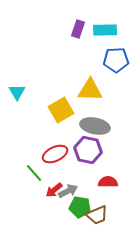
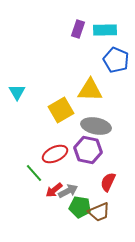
blue pentagon: rotated 25 degrees clockwise
gray ellipse: moved 1 px right
red semicircle: rotated 66 degrees counterclockwise
brown trapezoid: moved 2 px right, 3 px up
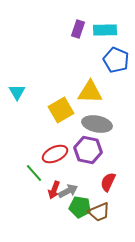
yellow triangle: moved 2 px down
gray ellipse: moved 1 px right, 2 px up
red arrow: rotated 30 degrees counterclockwise
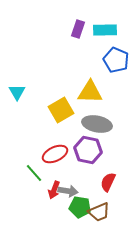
gray arrow: rotated 36 degrees clockwise
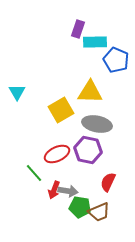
cyan rectangle: moved 10 px left, 12 px down
red ellipse: moved 2 px right
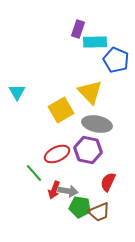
yellow triangle: rotated 44 degrees clockwise
